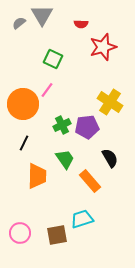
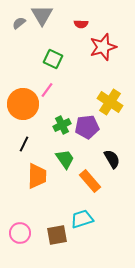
black line: moved 1 px down
black semicircle: moved 2 px right, 1 px down
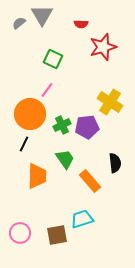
orange circle: moved 7 px right, 10 px down
black semicircle: moved 3 px right, 4 px down; rotated 24 degrees clockwise
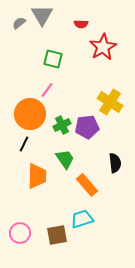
red star: rotated 12 degrees counterclockwise
green square: rotated 12 degrees counterclockwise
orange rectangle: moved 3 px left, 4 px down
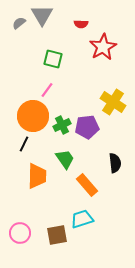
yellow cross: moved 3 px right
orange circle: moved 3 px right, 2 px down
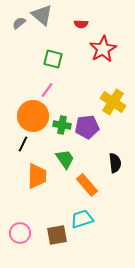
gray triangle: rotated 20 degrees counterclockwise
red star: moved 2 px down
green cross: rotated 36 degrees clockwise
black line: moved 1 px left
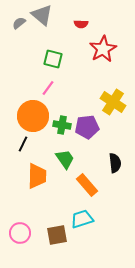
pink line: moved 1 px right, 2 px up
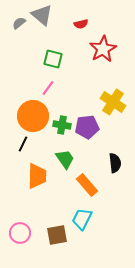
red semicircle: rotated 16 degrees counterclockwise
cyan trapezoid: rotated 45 degrees counterclockwise
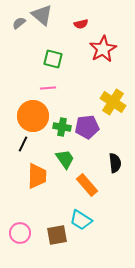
pink line: rotated 49 degrees clockwise
green cross: moved 2 px down
cyan trapezoid: moved 1 px left, 1 px down; rotated 85 degrees counterclockwise
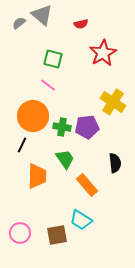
red star: moved 4 px down
pink line: moved 3 px up; rotated 42 degrees clockwise
black line: moved 1 px left, 1 px down
